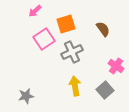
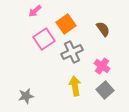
orange square: rotated 18 degrees counterclockwise
pink cross: moved 14 px left
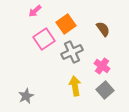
gray star: rotated 14 degrees counterclockwise
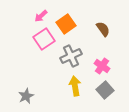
pink arrow: moved 6 px right, 5 px down
gray cross: moved 1 px left, 4 px down
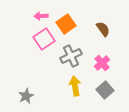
pink arrow: rotated 40 degrees clockwise
pink cross: moved 3 px up; rotated 14 degrees clockwise
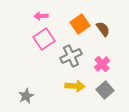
orange square: moved 14 px right
pink cross: moved 1 px down
yellow arrow: rotated 102 degrees clockwise
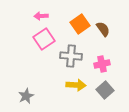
gray cross: rotated 30 degrees clockwise
pink cross: rotated 28 degrees clockwise
yellow arrow: moved 1 px right, 1 px up
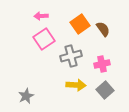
gray cross: rotated 20 degrees counterclockwise
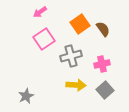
pink arrow: moved 1 px left, 4 px up; rotated 32 degrees counterclockwise
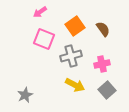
orange square: moved 5 px left, 2 px down
pink square: rotated 35 degrees counterclockwise
yellow arrow: moved 1 px left; rotated 24 degrees clockwise
gray square: moved 2 px right
gray star: moved 1 px left, 1 px up
